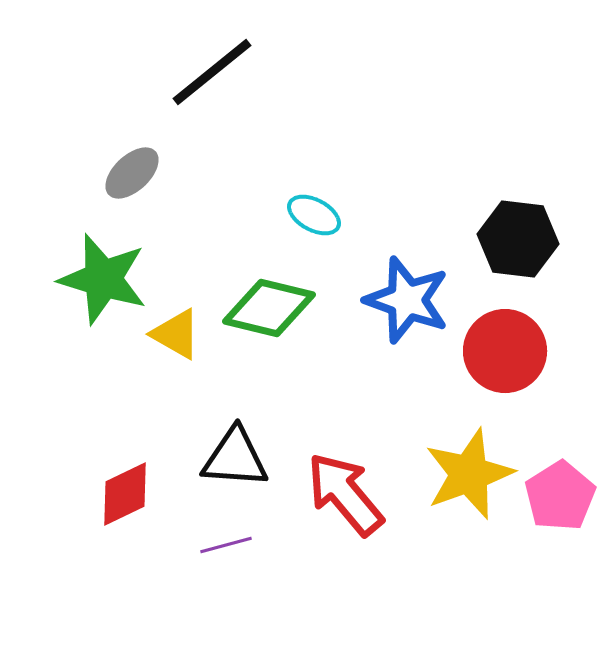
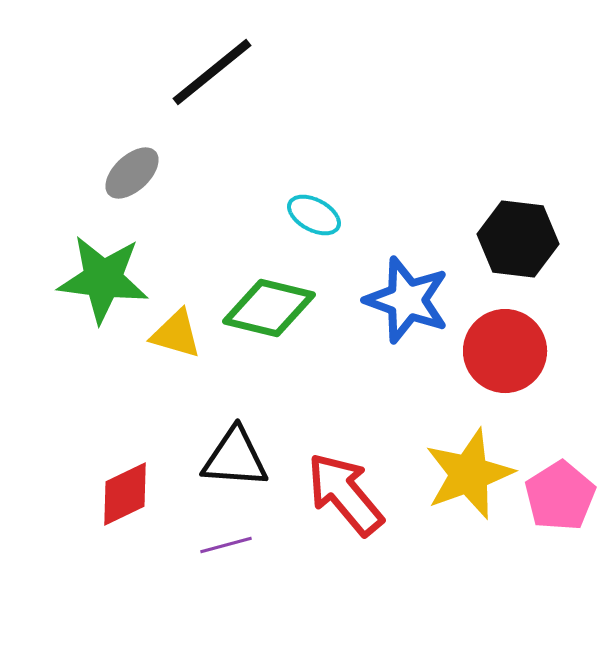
green star: rotated 10 degrees counterclockwise
yellow triangle: rotated 14 degrees counterclockwise
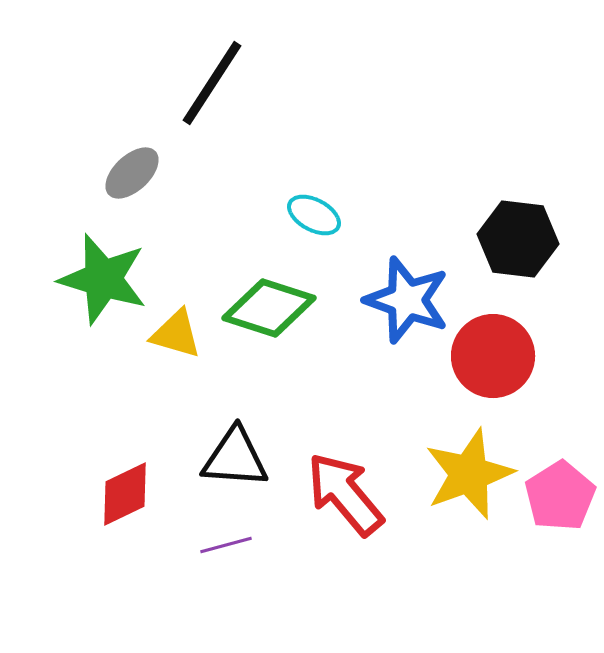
black line: moved 11 px down; rotated 18 degrees counterclockwise
green star: rotated 10 degrees clockwise
green diamond: rotated 4 degrees clockwise
red circle: moved 12 px left, 5 px down
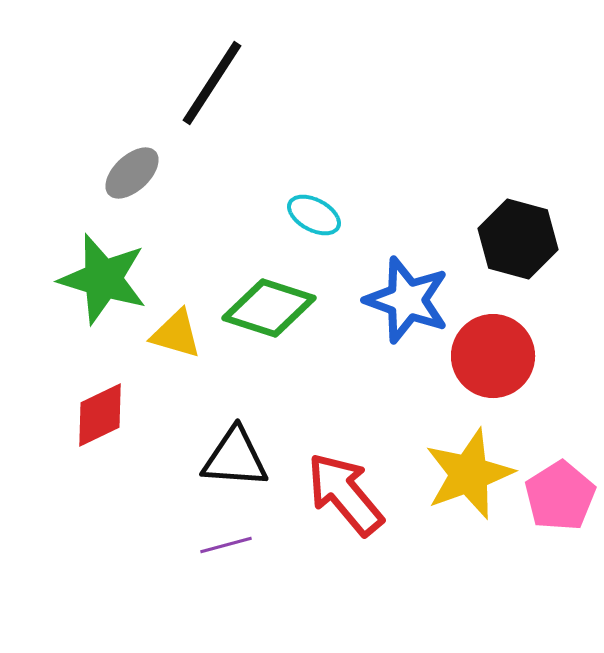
black hexagon: rotated 8 degrees clockwise
red diamond: moved 25 px left, 79 px up
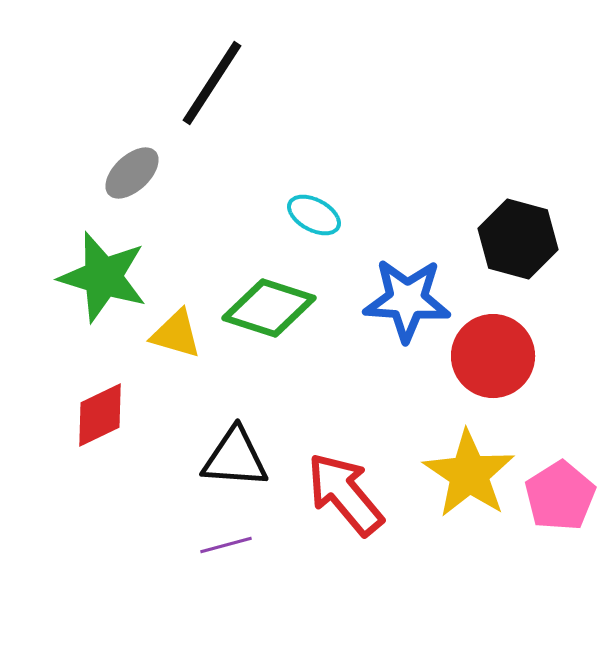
green star: moved 2 px up
blue star: rotated 16 degrees counterclockwise
yellow star: rotated 18 degrees counterclockwise
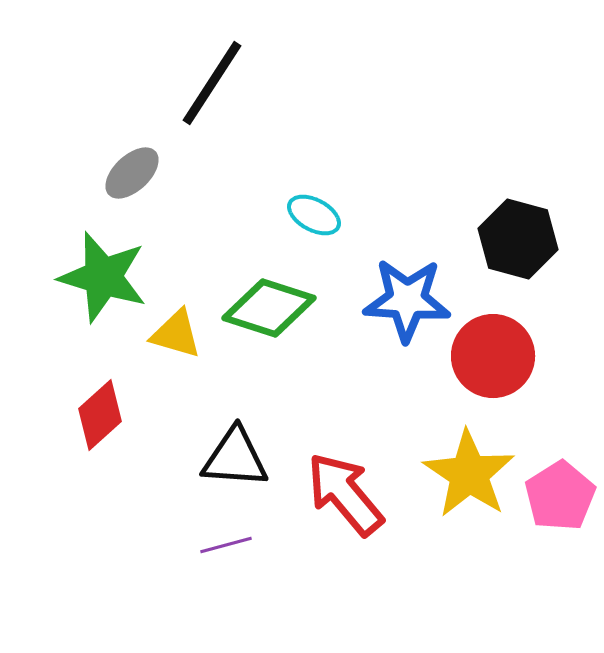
red diamond: rotated 16 degrees counterclockwise
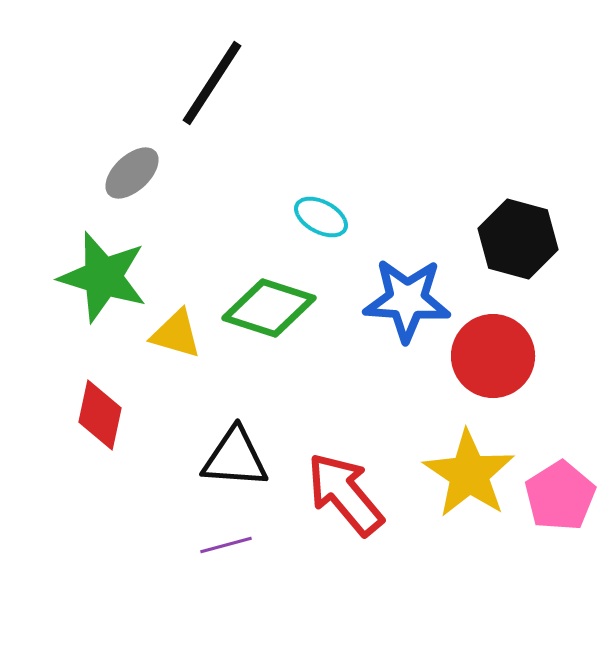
cyan ellipse: moved 7 px right, 2 px down
red diamond: rotated 36 degrees counterclockwise
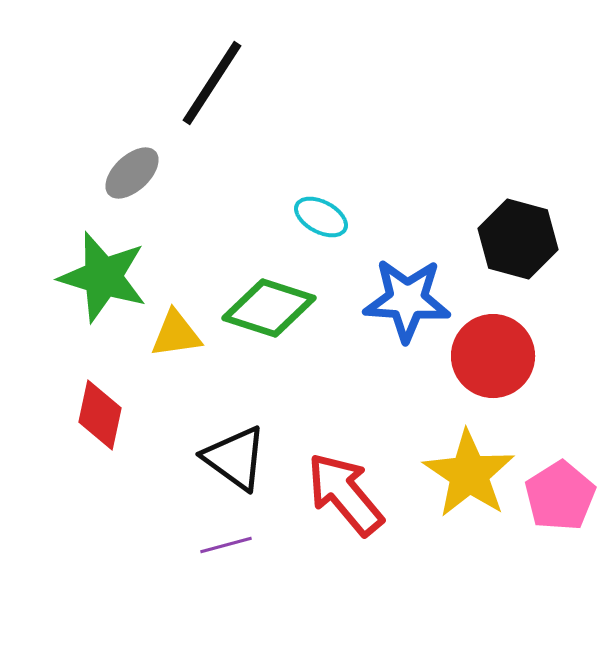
yellow triangle: rotated 24 degrees counterclockwise
black triangle: rotated 32 degrees clockwise
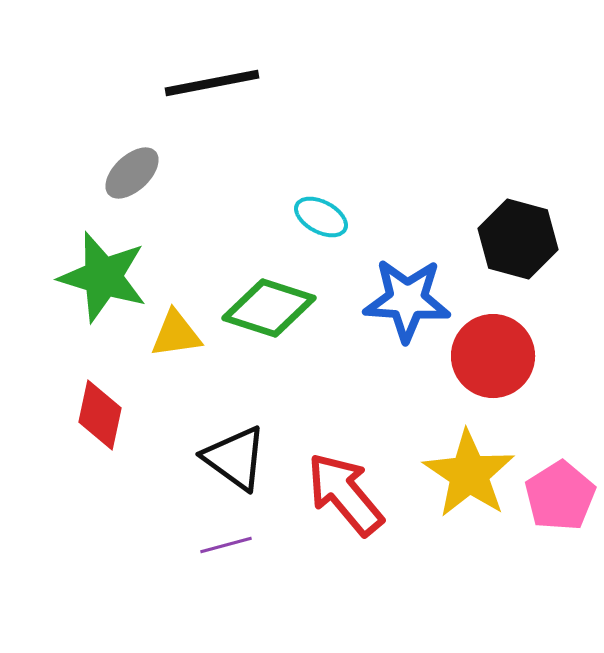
black line: rotated 46 degrees clockwise
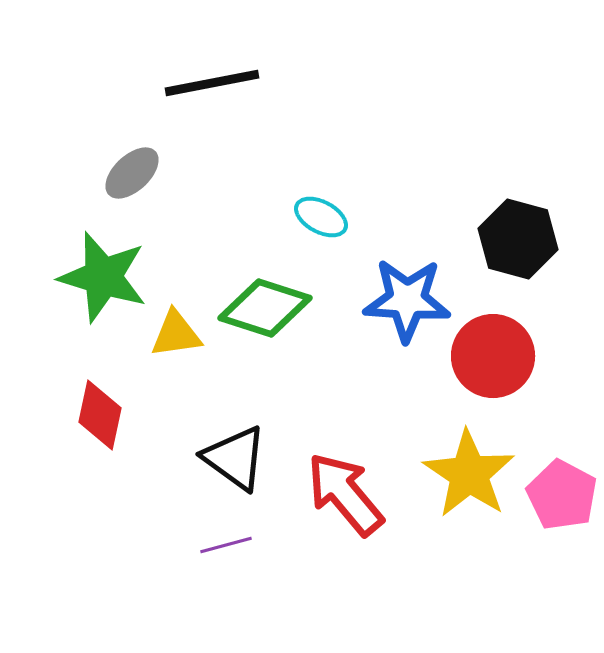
green diamond: moved 4 px left
pink pentagon: moved 2 px right, 1 px up; rotated 12 degrees counterclockwise
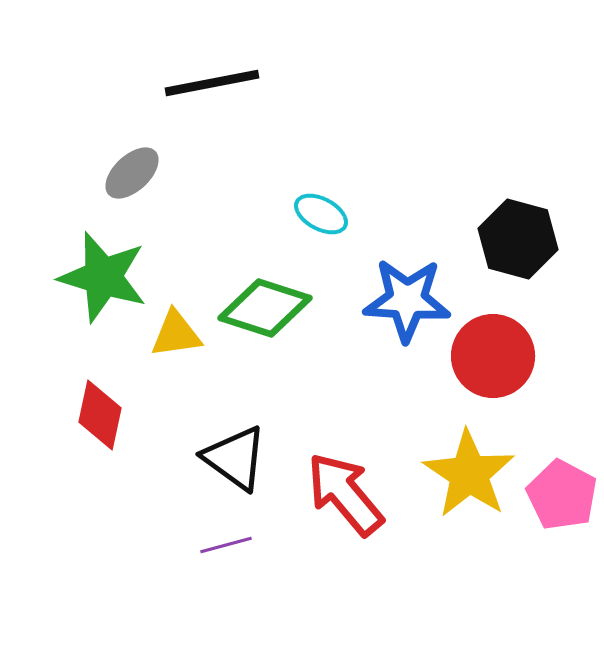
cyan ellipse: moved 3 px up
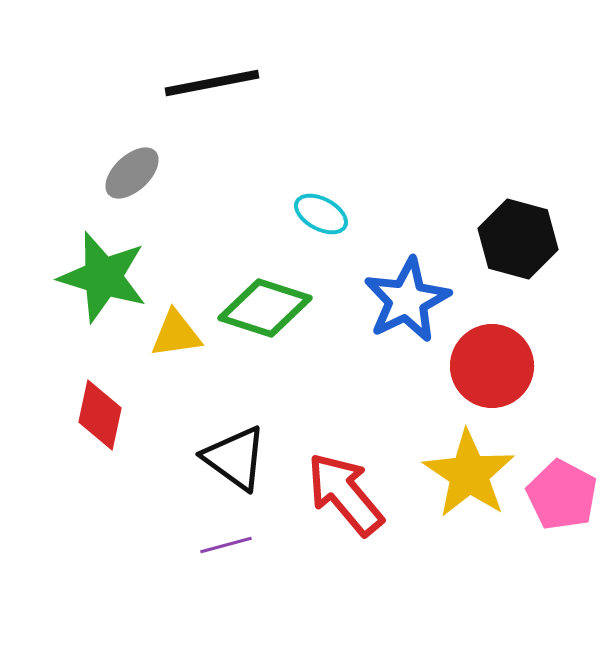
blue star: rotated 30 degrees counterclockwise
red circle: moved 1 px left, 10 px down
